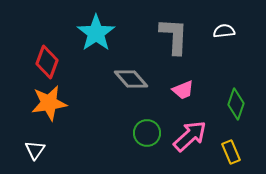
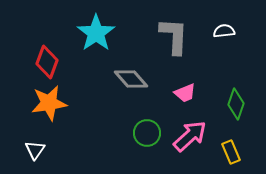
pink trapezoid: moved 2 px right, 3 px down
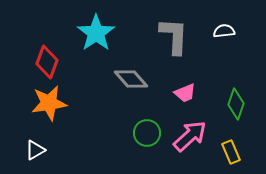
white triangle: rotated 25 degrees clockwise
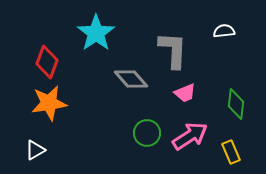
gray L-shape: moved 1 px left, 14 px down
green diamond: rotated 12 degrees counterclockwise
pink arrow: rotated 9 degrees clockwise
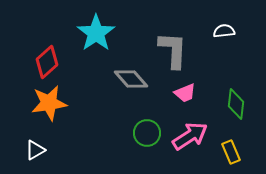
red diamond: rotated 28 degrees clockwise
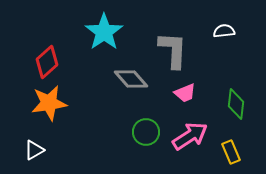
cyan star: moved 8 px right, 1 px up
green circle: moved 1 px left, 1 px up
white triangle: moved 1 px left
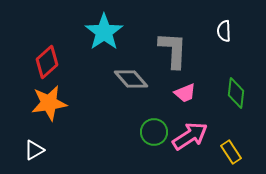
white semicircle: rotated 85 degrees counterclockwise
green diamond: moved 11 px up
green circle: moved 8 px right
yellow rectangle: rotated 10 degrees counterclockwise
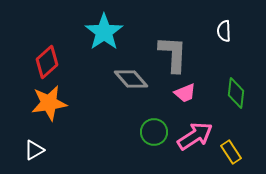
gray L-shape: moved 4 px down
pink arrow: moved 5 px right
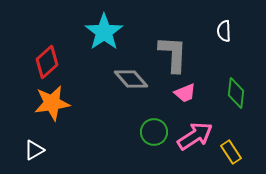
orange star: moved 3 px right
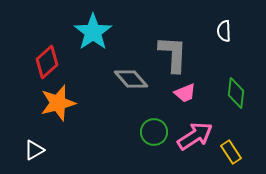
cyan star: moved 11 px left
orange star: moved 6 px right; rotated 6 degrees counterclockwise
